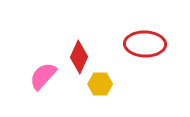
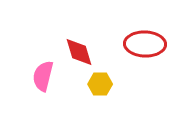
red diamond: moved 5 px up; rotated 40 degrees counterclockwise
pink semicircle: rotated 28 degrees counterclockwise
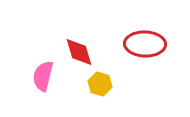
yellow hexagon: rotated 15 degrees clockwise
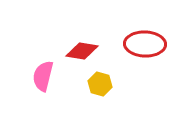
red diamond: moved 3 px right, 1 px up; rotated 64 degrees counterclockwise
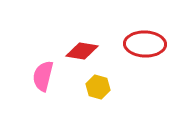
yellow hexagon: moved 2 px left, 3 px down
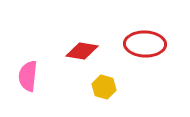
pink semicircle: moved 15 px left; rotated 8 degrees counterclockwise
yellow hexagon: moved 6 px right
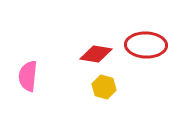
red ellipse: moved 1 px right, 1 px down
red diamond: moved 14 px right, 3 px down
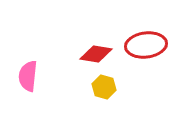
red ellipse: rotated 9 degrees counterclockwise
